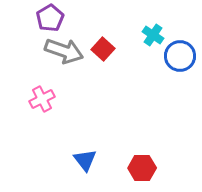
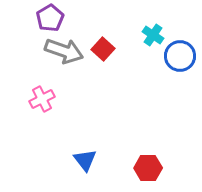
red hexagon: moved 6 px right
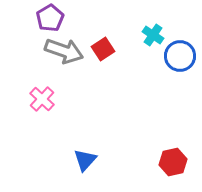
red square: rotated 15 degrees clockwise
pink cross: rotated 20 degrees counterclockwise
blue triangle: rotated 20 degrees clockwise
red hexagon: moved 25 px right, 6 px up; rotated 12 degrees counterclockwise
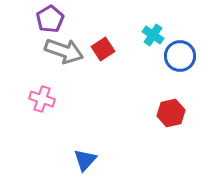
purple pentagon: moved 1 px down
pink cross: rotated 25 degrees counterclockwise
red hexagon: moved 2 px left, 49 px up
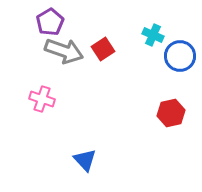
purple pentagon: moved 3 px down
cyan cross: rotated 10 degrees counterclockwise
blue triangle: rotated 25 degrees counterclockwise
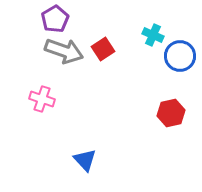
purple pentagon: moved 5 px right, 3 px up
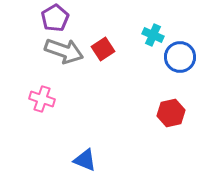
purple pentagon: moved 1 px up
blue circle: moved 1 px down
blue triangle: rotated 25 degrees counterclockwise
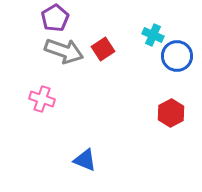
blue circle: moved 3 px left, 1 px up
red hexagon: rotated 16 degrees counterclockwise
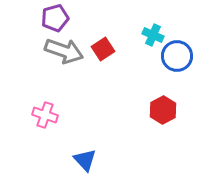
purple pentagon: rotated 16 degrees clockwise
pink cross: moved 3 px right, 16 px down
red hexagon: moved 8 px left, 3 px up
blue triangle: rotated 25 degrees clockwise
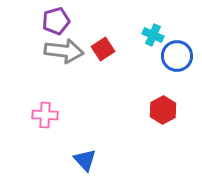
purple pentagon: moved 1 px right, 3 px down
gray arrow: rotated 12 degrees counterclockwise
pink cross: rotated 15 degrees counterclockwise
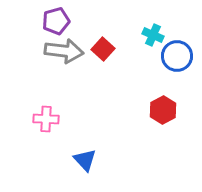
red square: rotated 15 degrees counterclockwise
pink cross: moved 1 px right, 4 px down
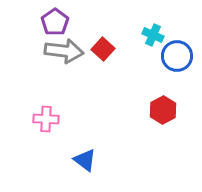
purple pentagon: moved 1 px left, 1 px down; rotated 20 degrees counterclockwise
blue triangle: rotated 10 degrees counterclockwise
